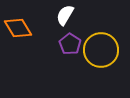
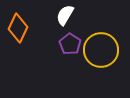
orange diamond: rotated 56 degrees clockwise
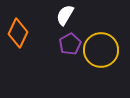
orange diamond: moved 5 px down
purple pentagon: rotated 10 degrees clockwise
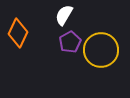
white semicircle: moved 1 px left
purple pentagon: moved 2 px up
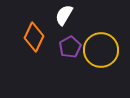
orange diamond: moved 16 px right, 4 px down
purple pentagon: moved 5 px down
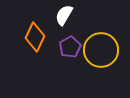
orange diamond: moved 1 px right
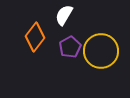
orange diamond: rotated 12 degrees clockwise
yellow circle: moved 1 px down
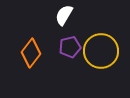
orange diamond: moved 4 px left, 16 px down
purple pentagon: rotated 15 degrees clockwise
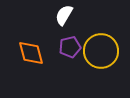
orange diamond: rotated 52 degrees counterclockwise
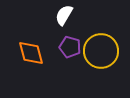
purple pentagon: rotated 30 degrees clockwise
